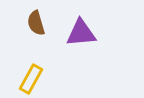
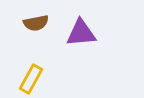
brown semicircle: rotated 85 degrees counterclockwise
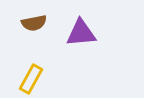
brown semicircle: moved 2 px left
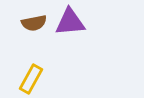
purple triangle: moved 11 px left, 11 px up
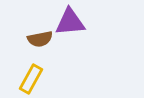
brown semicircle: moved 6 px right, 16 px down
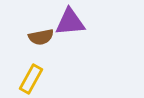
brown semicircle: moved 1 px right, 2 px up
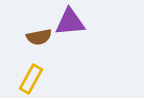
brown semicircle: moved 2 px left
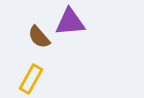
brown semicircle: rotated 60 degrees clockwise
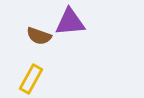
brown semicircle: moved 1 px up; rotated 30 degrees counterclockwise
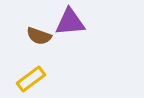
yellow rectangle: rotated 24 degrees clockwise
